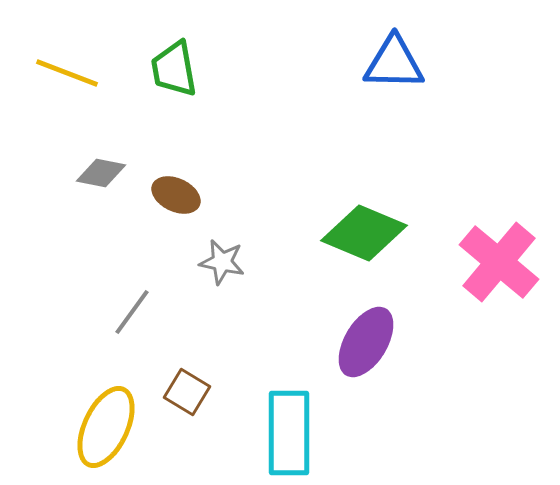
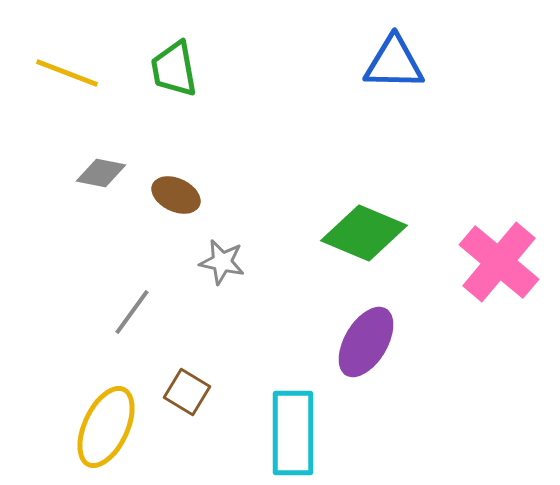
cyan rectangle: moved 4 px right
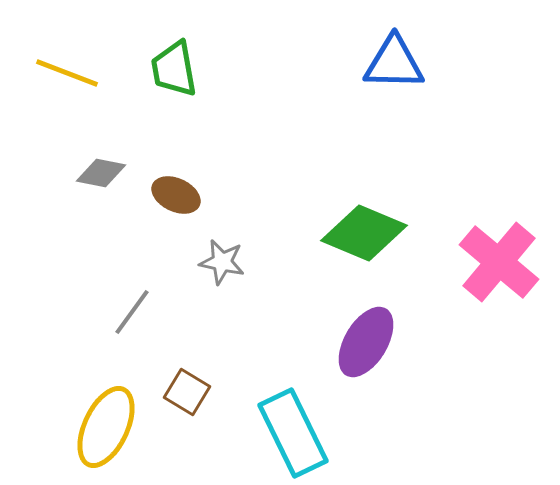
cyan rectangle: rotated 26 degrees counterclockwise
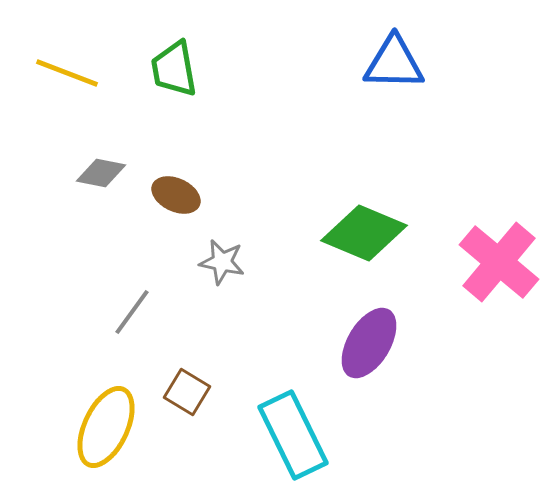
purple ellipse: moved 3 px right, 1 px down
cyan rectangle: moved 2 px down
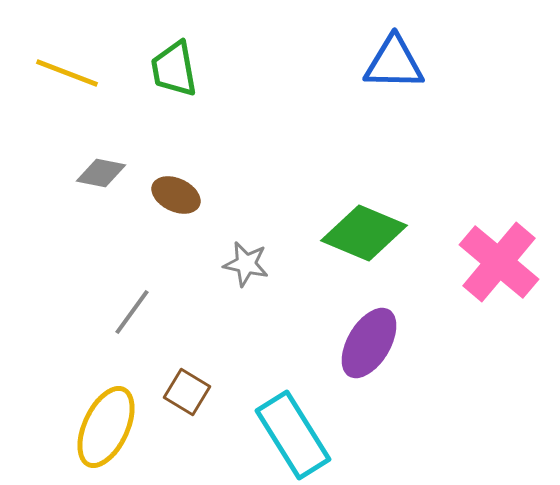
gray star: moved 24 px right, 2 px down
cyan rectangle: rotated 6 degrees counterclockwise
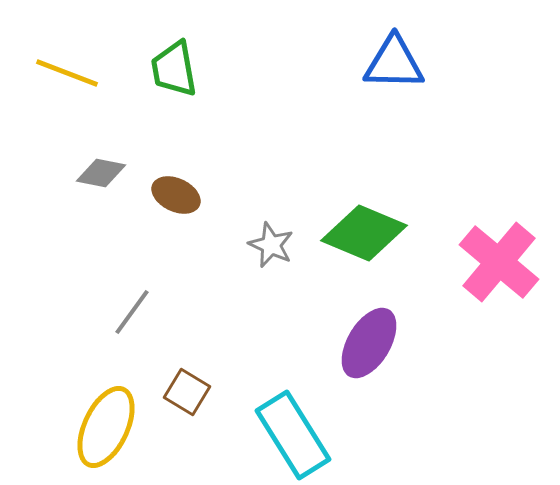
gray star: moved 25 px right, 19 px up; rotated 12 degrees clockwise
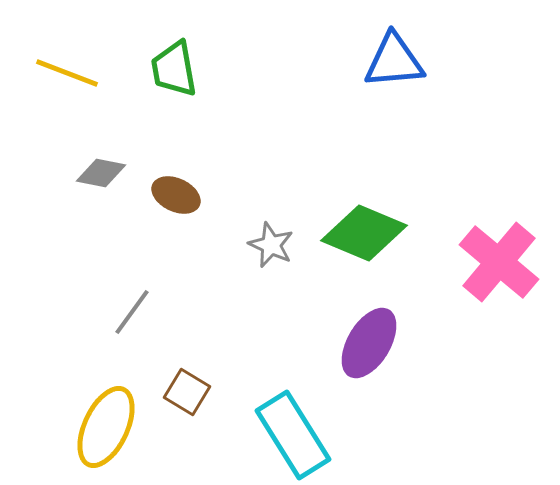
blue triangle: moved 2 px up; rotated 6 degrees counterclockwise
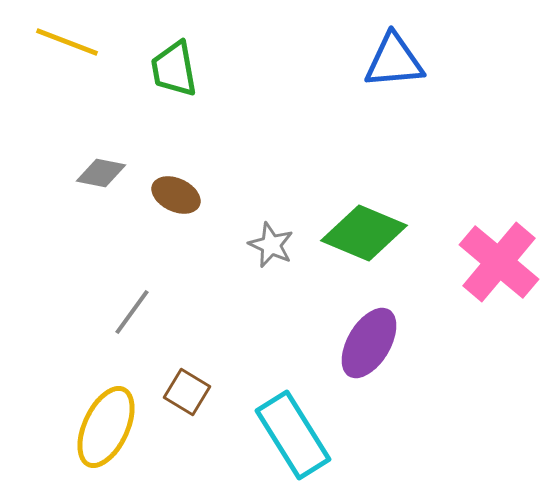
yellow line: moved 31 px up
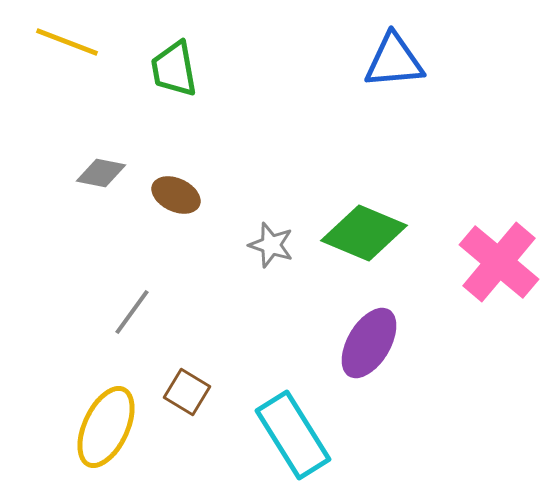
gray star: rotated 6 degrees counterclockwise
